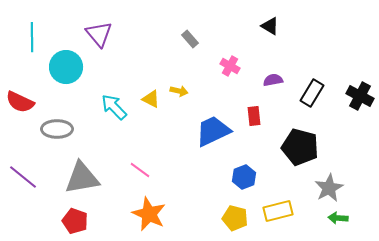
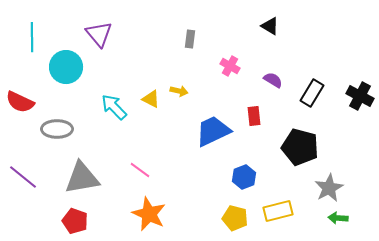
gray rectangle: rotated 48 degrees clockwise
purple semicircle: rotated 42 degrees clockwise
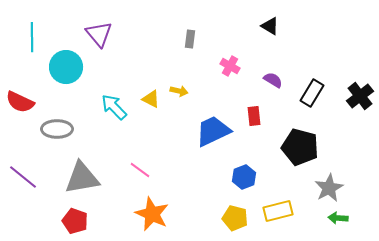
black cross: rotated 24 degrees clockwise
orange star: moved 3 px right
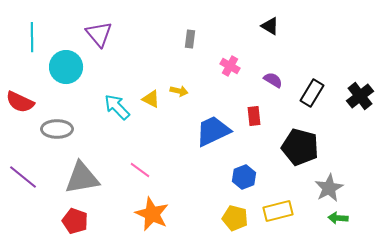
cyan arrow: moved 3 px right
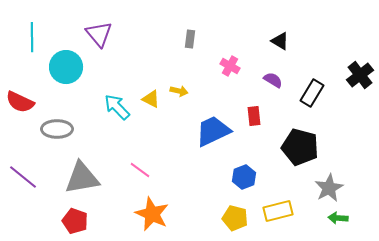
black triangle: moved 10 px right, 15 px down
black cross: moved 21 px up
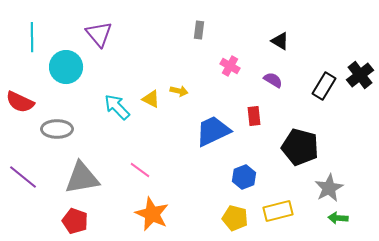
gray rectangle: moved 9 px right, 9 px up
black rectangle: moved 12 px right, 7 px up
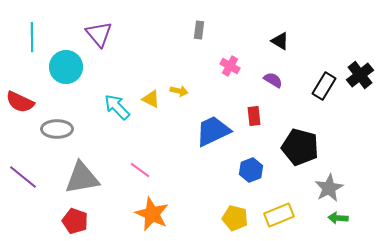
blue hexagon: moved 7 px right, 7 px up
yellow rectangle: moved 1 px right, 4 px down; rotated 8 degrees counterclockwise
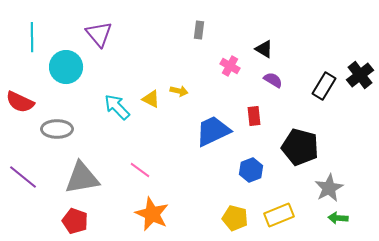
black triangle: moved 16 px left, 8 px down
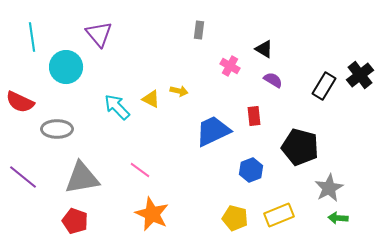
cyan line: rotated 8 degrees counterclockwise
